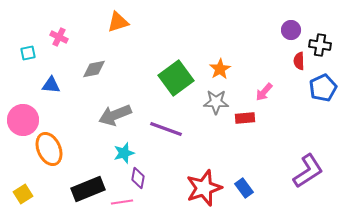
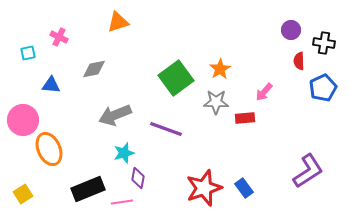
black cross: moved 4 px right, 2 px up
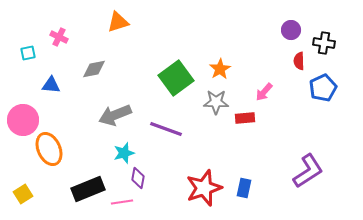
blue rectangle: rotated 48 degrees clockwise
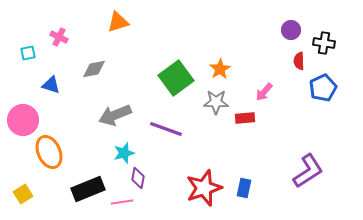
blue triangle: rotated 12 degrees clockwise
orange ellipse: moved 3 px down
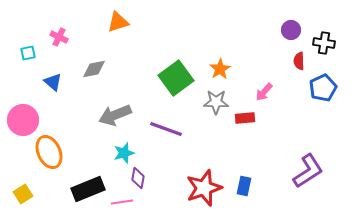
blue triangle: moved 2 px right, 3 px up; rotated 24 degrees clockwise
blue rectangle: moved 2 px up
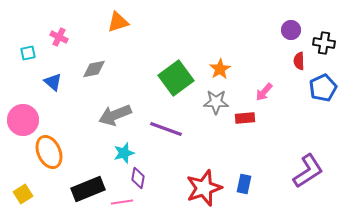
blue rectangle: moved 2 px up
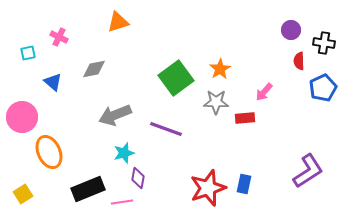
pink circle: moved 1 px left, 3 px up
red star: moved 4 px right
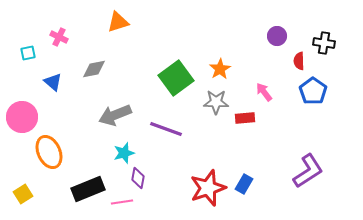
purple circle: moved 14 px left, 6 px down
blue pentagon: moved 10 px left, 3 px down; rotated 12 degrees counterclockwise
pink arrow: rotated 102 degrees clockwise
blue rectangle: rotated 18 degrees clockwise
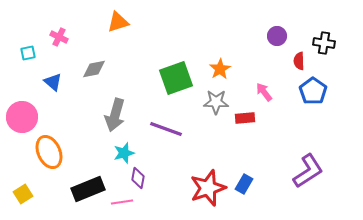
green square: rotated 16 degrees clockwise
gray arrow: rotated 52 degrees counterclockwise
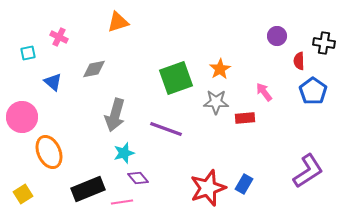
purple diamond: rotated 50 degrees counterclockwise
